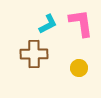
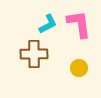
pink L-shape: moved 2 px left, 1 px down
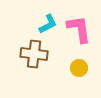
pink L-shape: moved 5 px down
brown cross: rotated 8 degrees clockwise
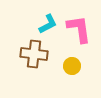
yellow circle: moved 7 px left, 2 px up
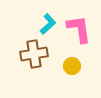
cyan L-shape: rotated 15 degrees counterclockwise
brown cross: rotated 16 degrees counterclockwise
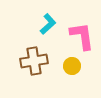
pink L-shape: moved 3 px right, 7 px down
brown cross: moved 7 px down
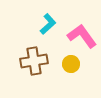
pink L-shape: rotated 28 degrees counterclockwise
yellow circle: moved 1 px left, 2 px up
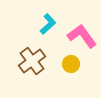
brown cross: moved 2 px left; rotated 28 degrees counterclockwise
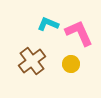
cyan L-shape: rotated 115 degrees counterclockwise
pink L-shape: moved 3 px left, 3 px up; rotated 12 degrees clockwise
